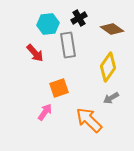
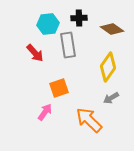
black cross: rotated 28 degrees clockwise
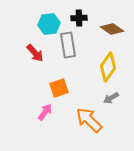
cyan hexagon: moved 1 px right
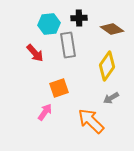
yellow diamond: moved 1 px left, 1 px up
orange arrow: moved 2 px right, 1 px down
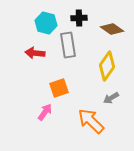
cyan hexagon: moved 3 px left, 1 px up; rotated 20 degrees clockwise
red arrow: rotated 138 degrees clockwise
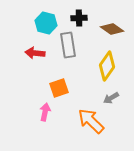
pink arrow: rotated 24 degrees counterclockwise
